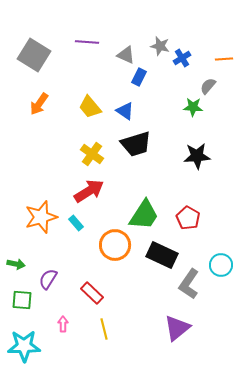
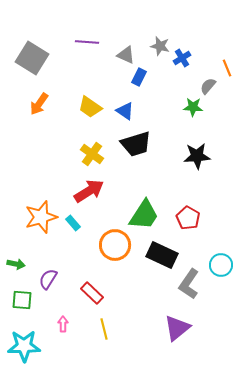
gray square: moved 2 px left, 3 px down
orange line: moved 3 px right, 9 px down; rotated 72 degrees clockwise
yellow trapezoid: rotated 15 degrees counterclockwise
cyan rectangle: moved 3 px left
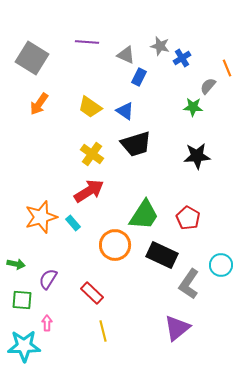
pink arrow: moved 16 px left, 1 px up
yellow line: moved 1 px left, 2 px down
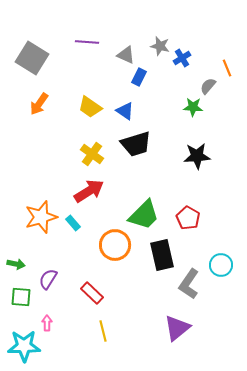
green trapezoid: rotated 12 degrees clockwise
black rectangle: rotated 52 degrees clockwise
green square: moved 1 px left, 3 px up
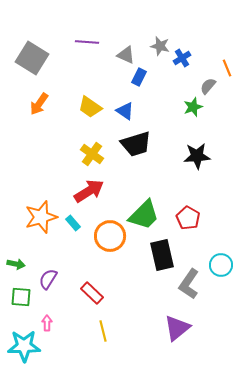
green star: rotated 24 degrees counterclockwise
orange circle: moved 5 px left, 9 px up
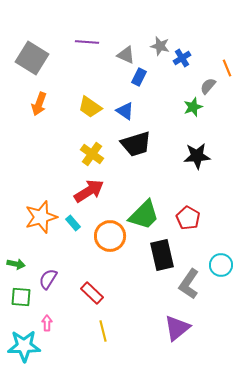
orange arrow: rotated 15 degrees counterclockwise
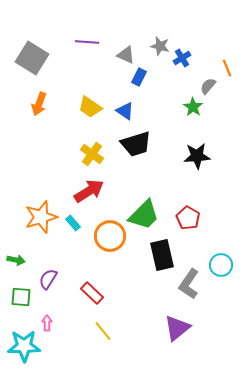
green star: rotated 18 degrees counterclockwise
green arrow: moved 4 px up
yellow line: rotated 25 degrees counterclockwise
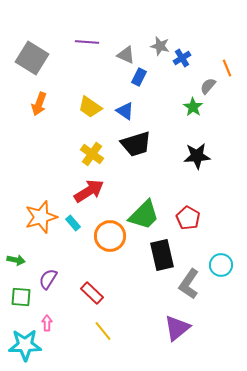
cyan star: moved 1 px right, 1 px up
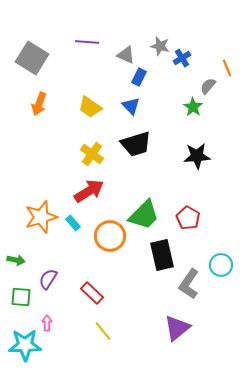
blue triangle: moved 6 px right, 5 px up; rotated 12 degrees clockwise
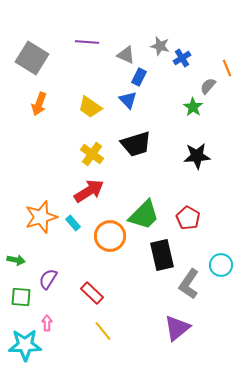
blue triangle: moved 3 px left, 6 px up
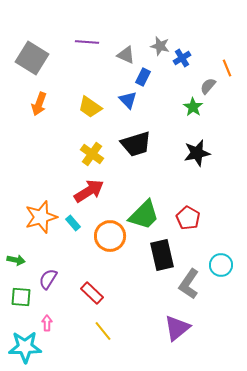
blue rectangle: moved 4 px right
black star: moved 3 px up; rotated 8 degrees counterclockwise
cyan star: moved 2 px down
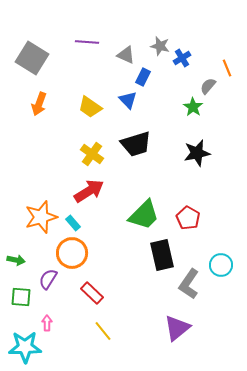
orange circle: moved 38 px left, 17 px down
